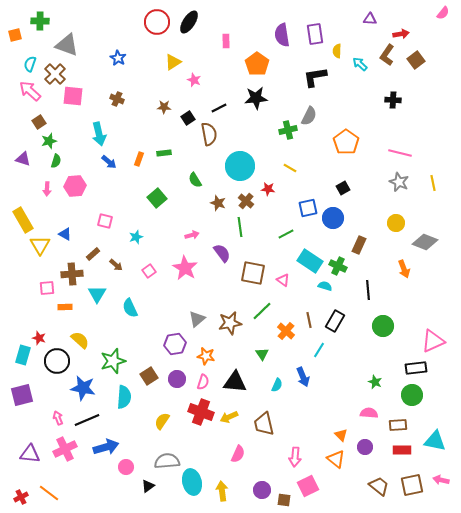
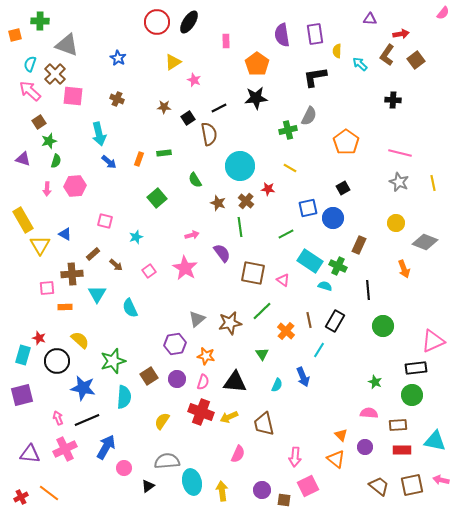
blue arrow at (106, 447): rotated 45 degrees counterclockwise
pink circle at (126, 467): moved 2 px left, 1 px down
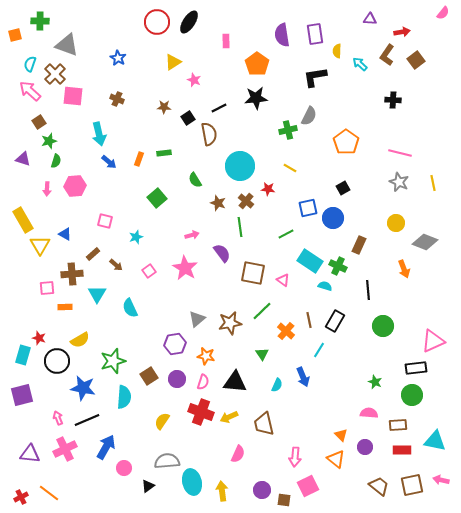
red arrow at (401, 34): moved 1 px right, 2 px up
yellow semicircle at (80, 340): rotated 108 degrees clockwise
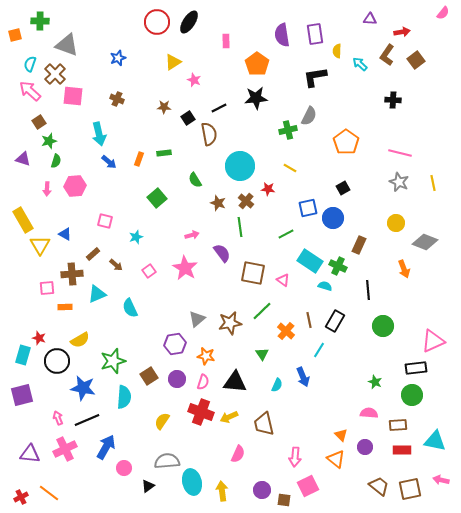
blue star at (118, 58): rotated 21 degrees clockwise
cyan triangle at (97, 294): rotated 36 degrees clockwise
brown square at (412, 485): moved 2 px left, 4 px down
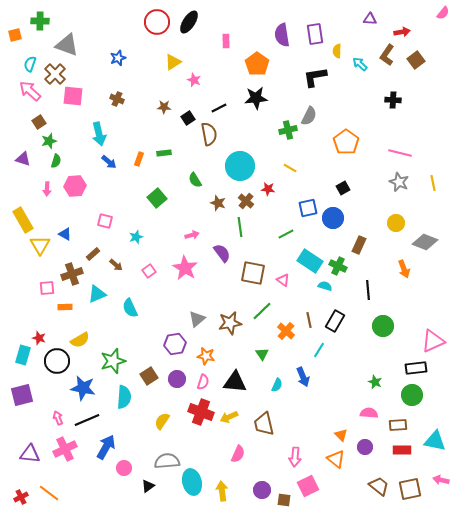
brown cross at (72, 274): rotated 15 degrees counterclockwise
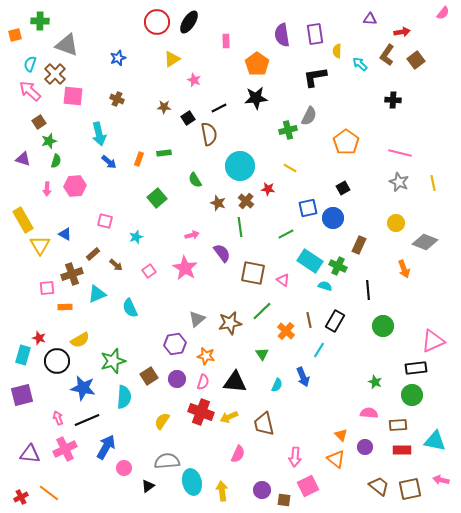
yellow triangle at (173, 62): moved 1 px left, 3 px up
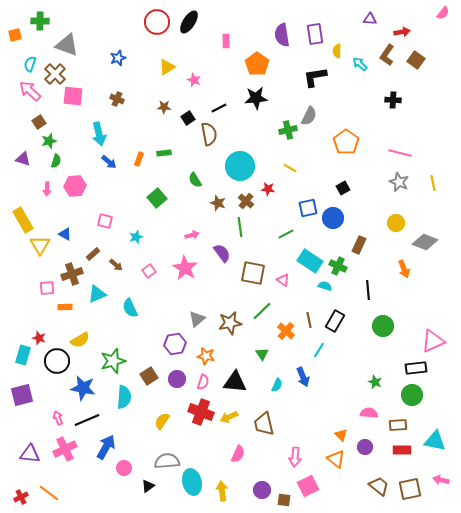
yellow triangle at (172, 59): moved 5 px left, 8 px down
brown square at (416, 60): rotated 18 degrees counterclockwise
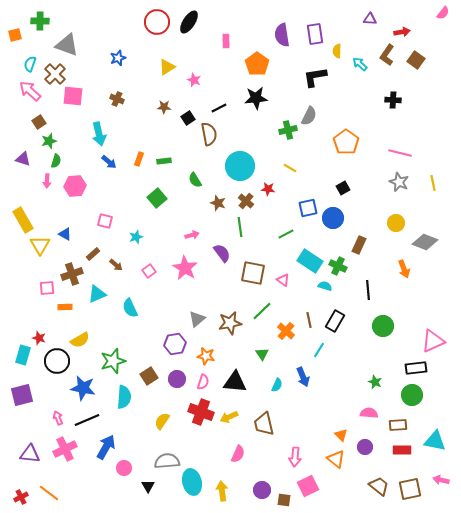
green rectangle at (164, 153): moved 8 px down
pink arrow at (47, 189): moved 8 px up
black triangle at (148, 486): rotated 24 degrees counterclockwise
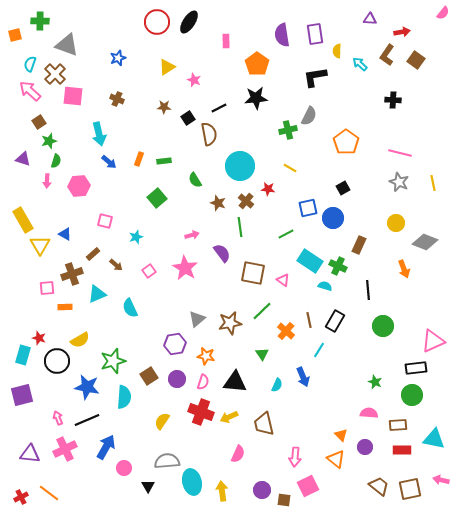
pink hexagon at (75, 186): moved 4 px right
blue star at (83, 388): moved 4 px right, 1 px up
cyan triangle at (435, 441): moved 1 px left, 2 px up
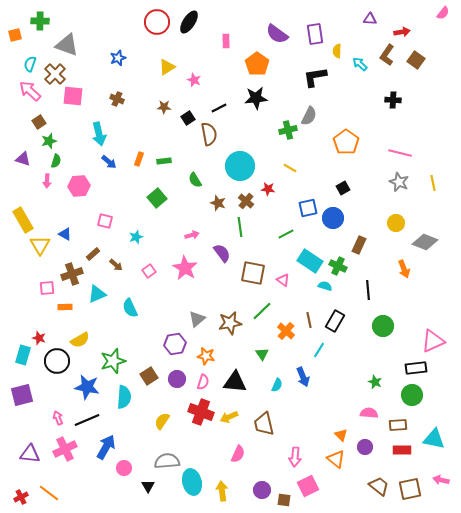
purple semicircle at (282, 35): moved 5 px left, 1 px up; rotated 45 degrees counterclockwise
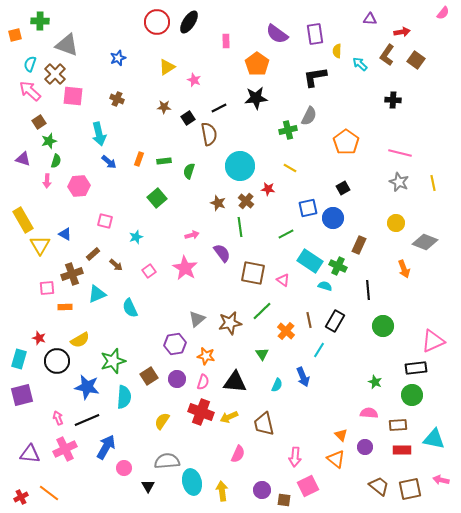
green semicircle at (195, 180): moved 6 px left, 9 px up; rotated 49 degrees clockwise
cyan rectangle at (23, 355): moved 4 px left, 4 px down
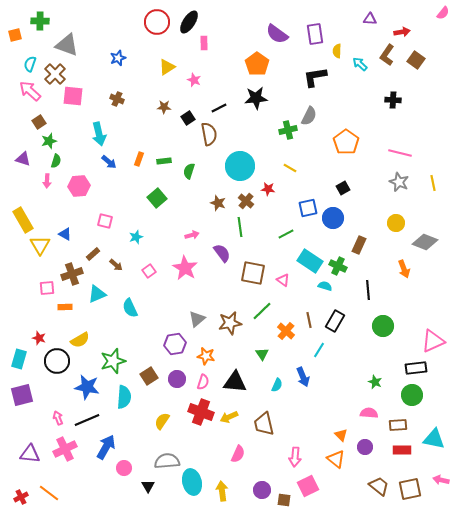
pink rectangle at (226, 41): moved 22 px left, 2 px down
